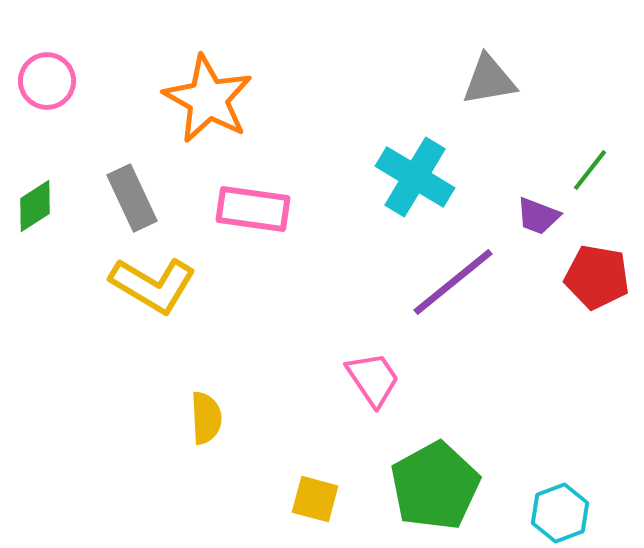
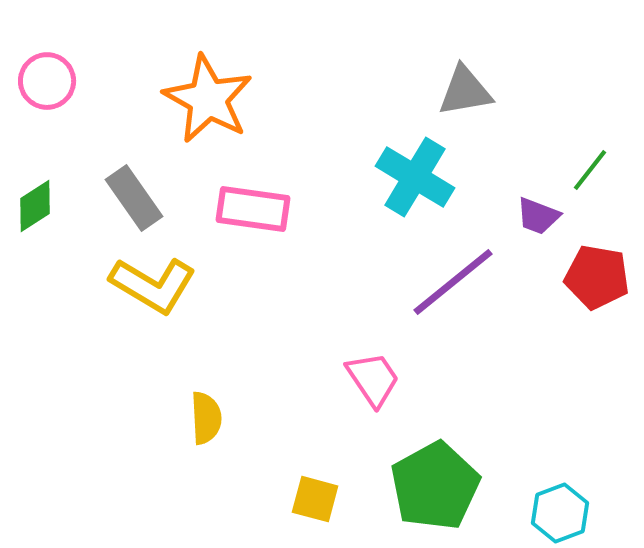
gray triangle: moved 24 px left, 11 px down
gray rectangle: moved 2 px right; rotated 10 degrees counterclockwise
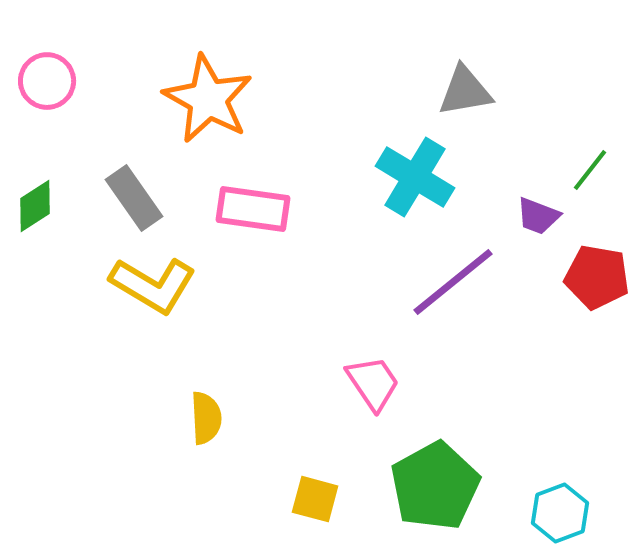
pink trapezoid: moved 4 px down
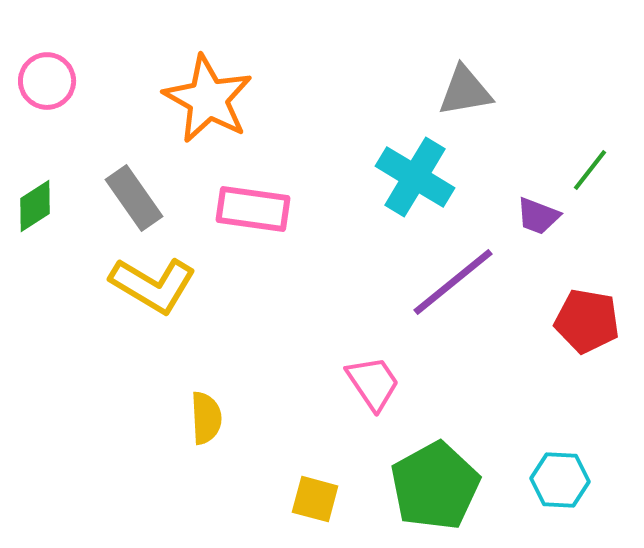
red pentagon: moved 10 px left, 44 px down
cyan hexagon: moved 33 px up; rotated 24 degrees clockwise
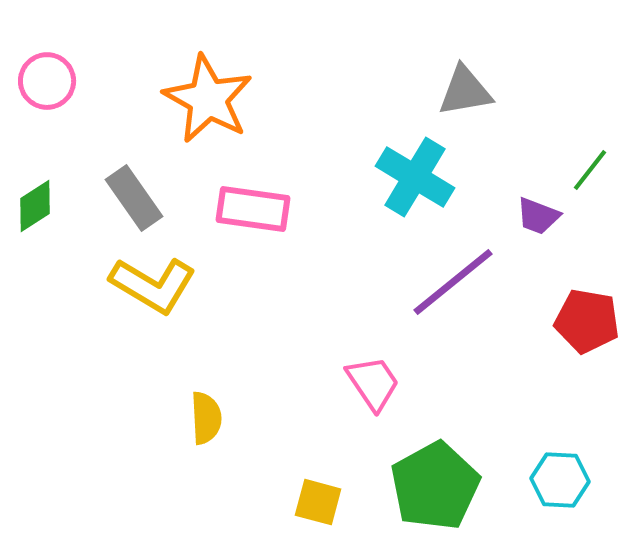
yellow square: moved 3 px right, 3 px down
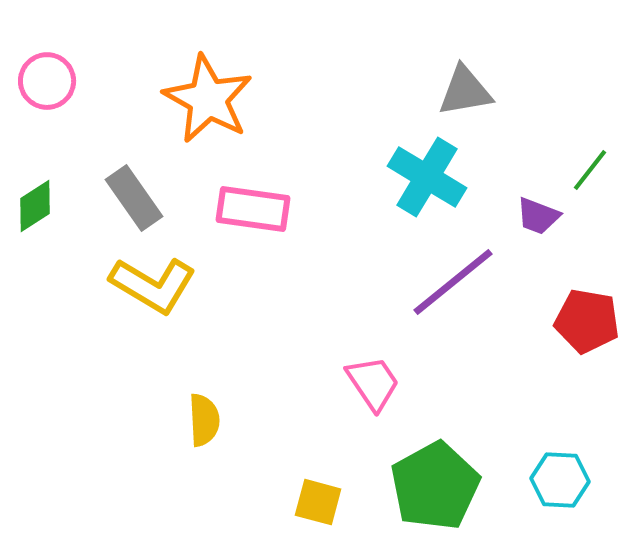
cyan cross: moved 12 px right
yellow semicircle: moved 2 px left, 2 px down
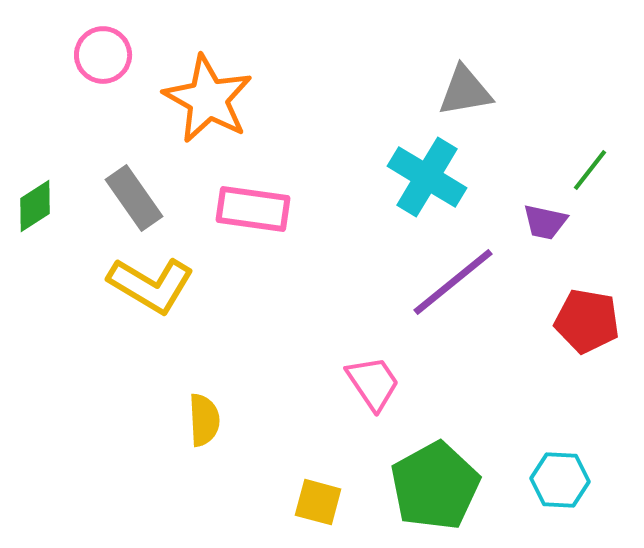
pink circle: moved 56 px right, 26 px up
purple trapezoid: moved 7 px right, 6 px down; rotated 9 degrees counterclockwise
yellow L-shape: moved 2 px left
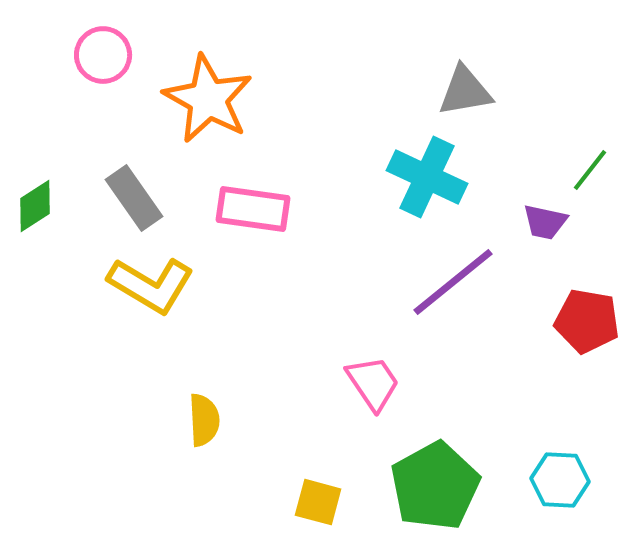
cyan cross: rotated 6 degrees counterclockwise
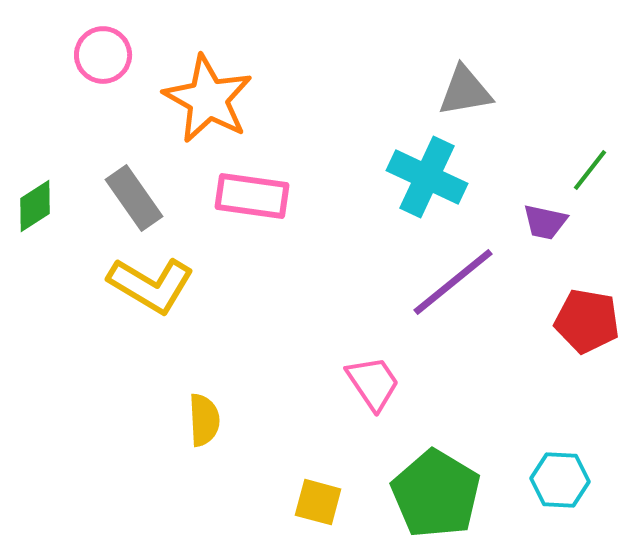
pink rectangle: moved 1 px left, 13 px up
green pentagon: moved 1 px right, 8 px down; rotated 12 degrees counterclockwise
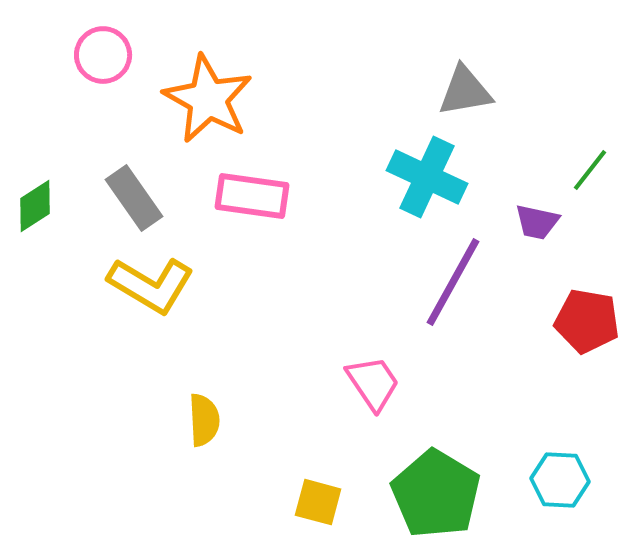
purple trapezoid: moved 8 px left
purple line: rotated 22 degrees counterclockwise
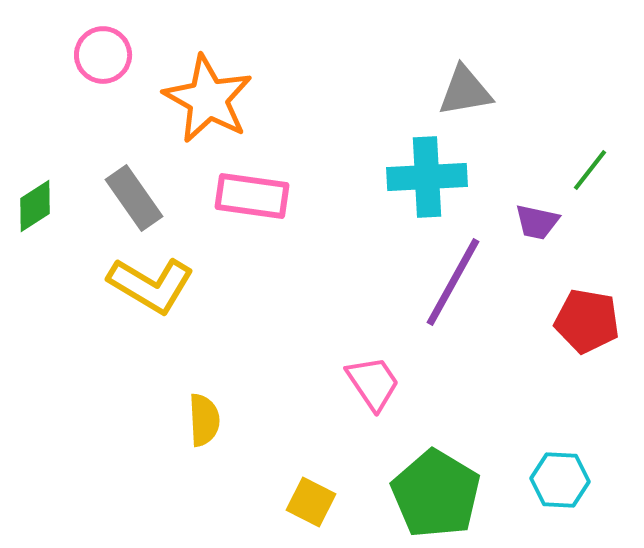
cyan cross: rotated 28 degrees counterclockwise
yellow square: moved 7 px left; rotated 12 degrees clockwise
